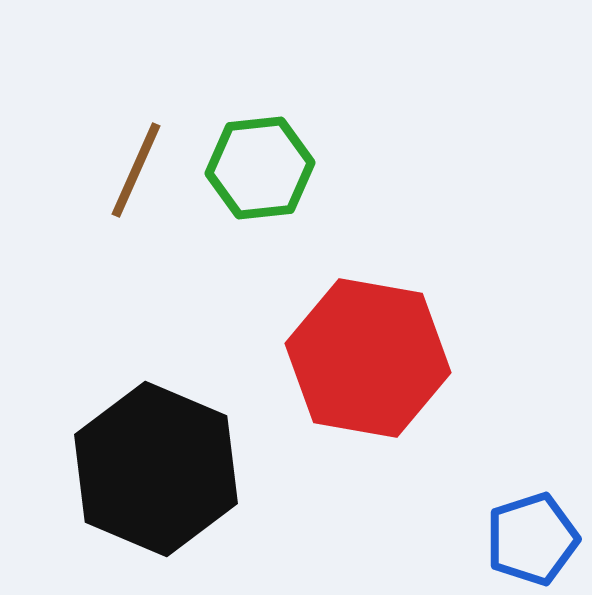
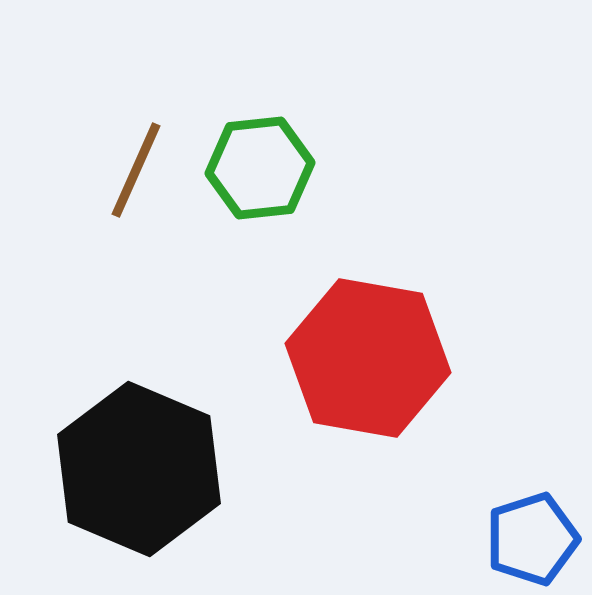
black hexagon: moved 17 px left
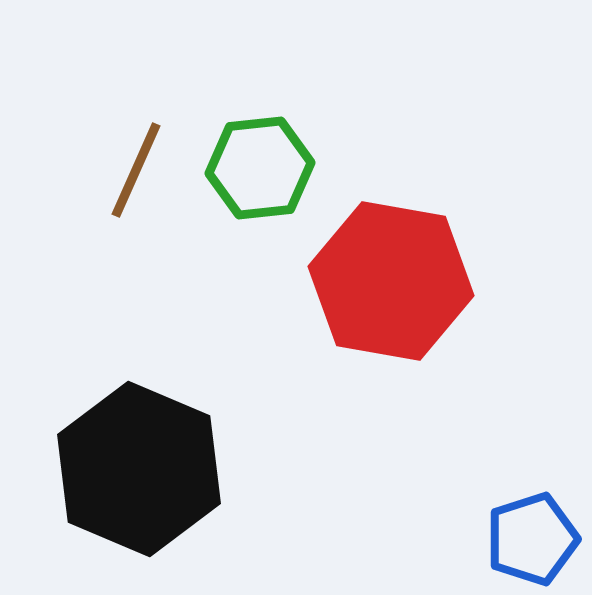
red hexagon: moved 23 px right, 77 px up
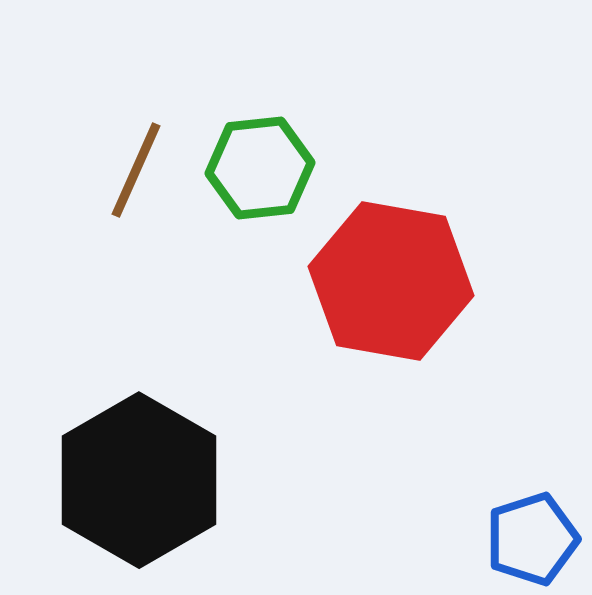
black hexagon: moved 11 px down; rotated 7 degrees clockwise
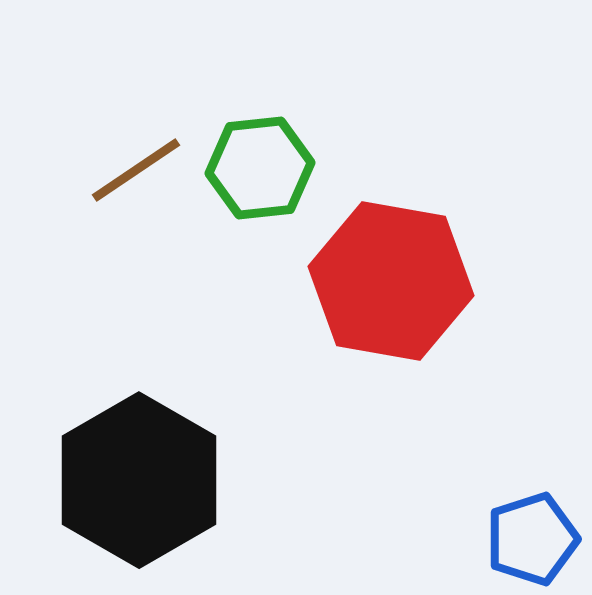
brown line: rotated 32 degrees clockwise
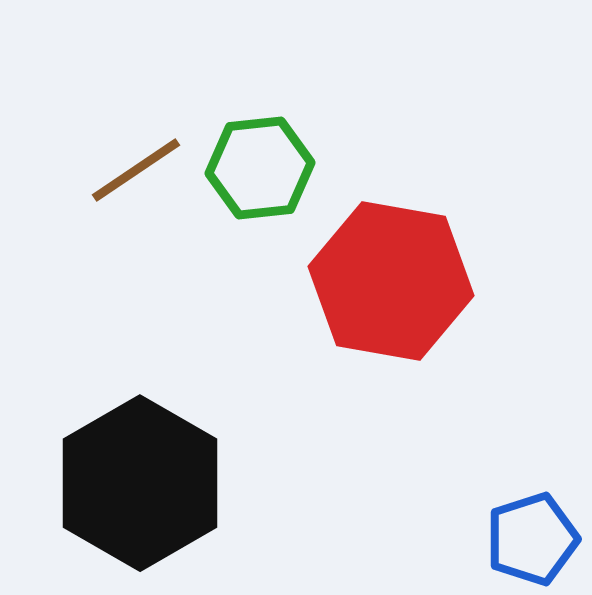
black hexagon: moved 1 px right, 3 px down
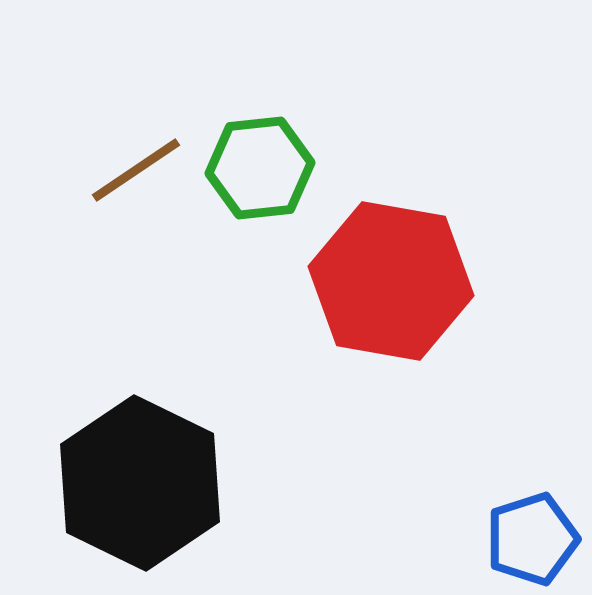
black hexagon: rotated 4 degrees counterclockwise
